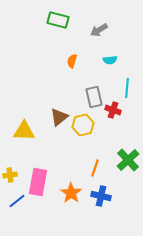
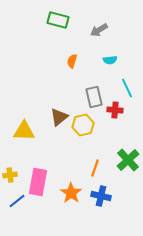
cyan line: rotated 30 degrees counterclockwise
red cross: moved 2 px right; rotated 14 degrees counterclockwise
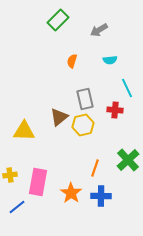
green rectangle: rotated 60 degrees counterclockwise
gray rectangle: moved 9 px left, 2 px down
blue cross: rotated 12 degrees counterclockwise
blue line: moved 6 px down
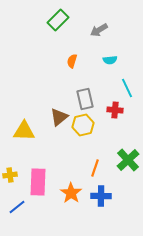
pink rectangle: rotated 8 degrees counterclockwise
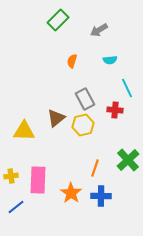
gray rectangle: rotated 15 degrees counterclockwise
brown triangle: moved 3 px left, 1 px down
yellow cross: moved 1 px right, 1 px down
pink rectangle: moved 2 px up
blue line: moved 1 px left
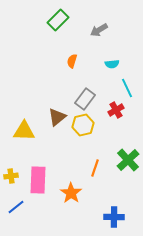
cyan semicircle: moved 2 px right, 4 px down
gray rectangle: rotated 65 degrees clockwise
red cross: moved 1 px right; rotated 35 degrees counterclockwise
brown triangle: moved 1 px right, 1 px up
blue cross: moved 13 px right, 21 px down
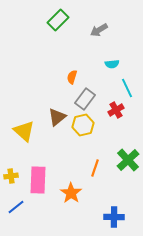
orange semicircle: moved 16 px down
yellow triangle: rotated 40 degrees clockwise
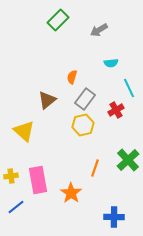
cyan semicircle: moved 1 px left, 1 px up
cyan line: moved 2 px right
brown triangle: moved 10 px left, 17 px up
pink rectangle: rotated 12 degrees counterclockwise
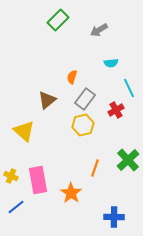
yellow cross: rotated 32 degrees clockwise
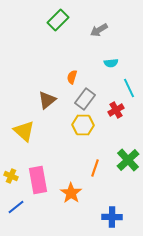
yellow hexagon: rotated 15 degrees clockwise
blue cross: moved 2 px left
